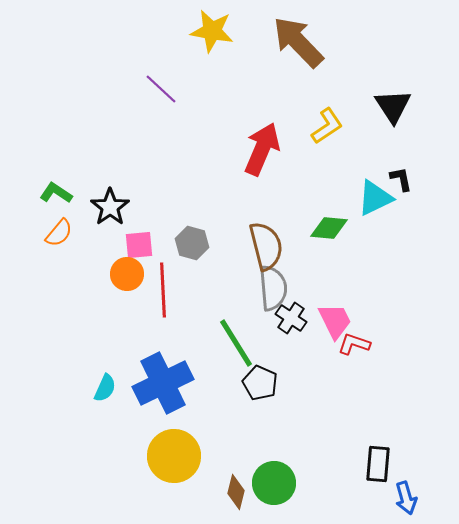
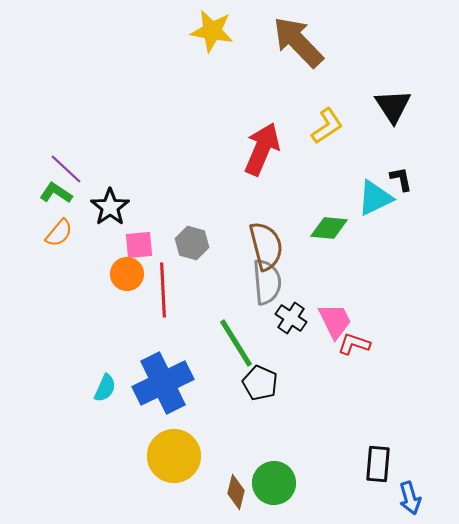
purple line: moved 95 px left, 80 px down
gray semicircle: moved 6 px left, 6 px up
blue arrow: moved 4 px right
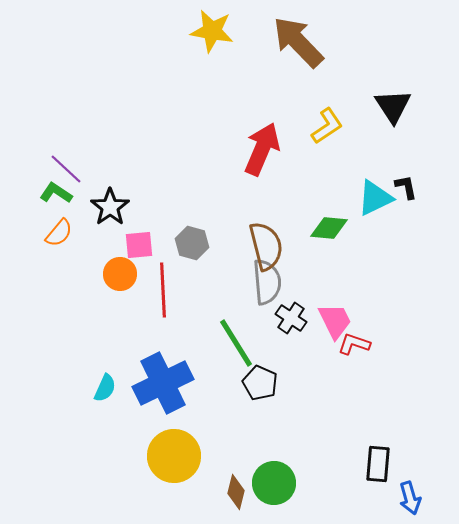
black L-shape: moved 5 px right, 8 px down
orange circle: moved 7 px left
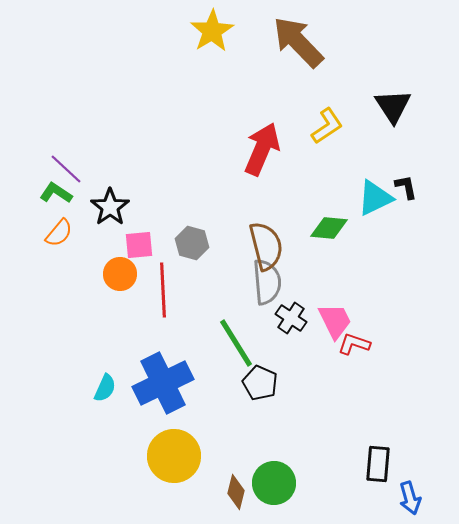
yellow star: rotated 30 degrees clockwise
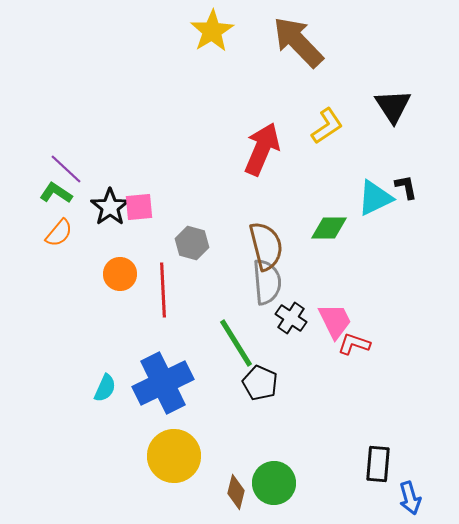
green diamond: rotated 6 degrees counterclockwise
pink square: moved 38 px up
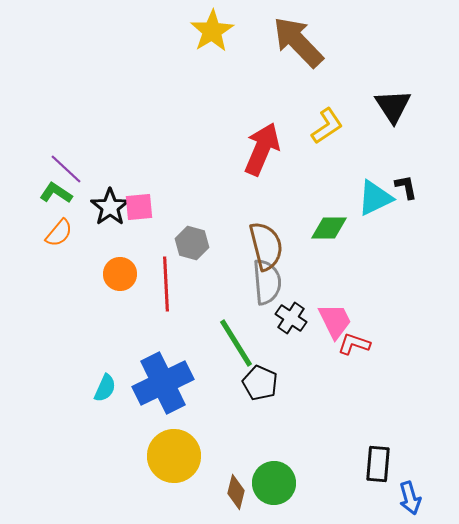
red line: moved 3 px right, 6 px up
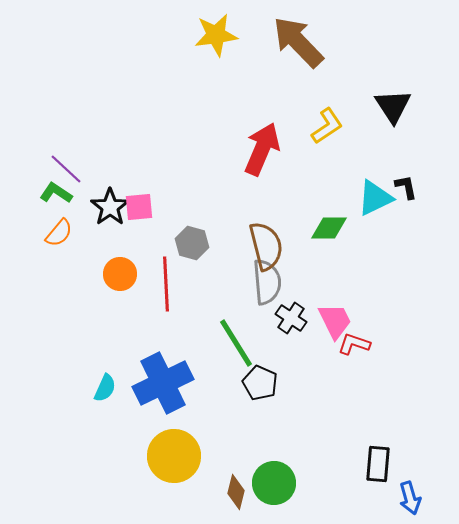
yellow star: moved 4 px right, 4 px down; rotated 24 degrees clockwise
